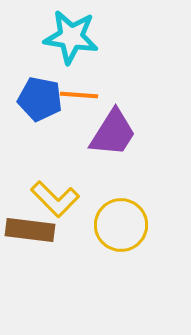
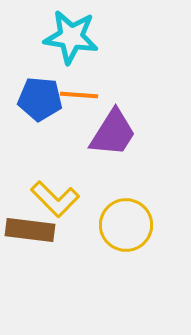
blue pentagon: rotated 6 degrees counterclockwise
yellow circle: moved 5 px right
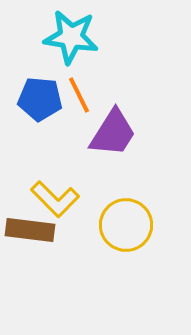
orange line: rotated 60 degrees clockwise
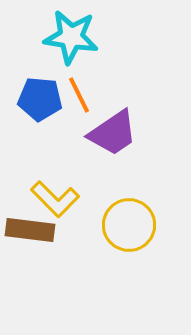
purple trapezoid: rotated 24 degrees clockwise
yellow circle: moved 3 px right
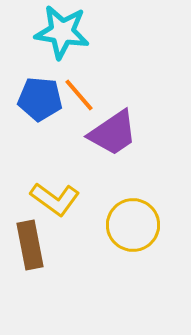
cyan star: moved 9 px left, 5 px up
orange line: rotated 15 degrees counterclockwise
yellow L-shape: rotated 9 degrees counterclockwise
yellow circle: moved 4 px right
brown rectangle: moved 15 px down; rotated 72 degrees clockwise
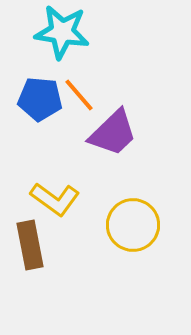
purple trapezoid: rotated 10 degrees counterclockwise
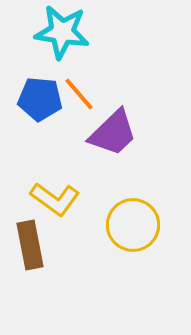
orange line: moved 1 px up
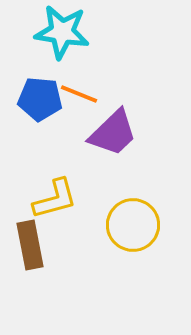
orange line: rotated 27 degrees counterclockwise
yellow L-shape: rotated 51 degrees counterclockwise
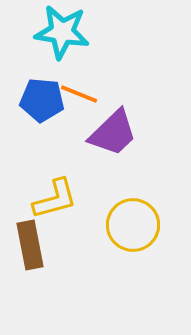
blue pentagon: moved 2 px right, 1 px down
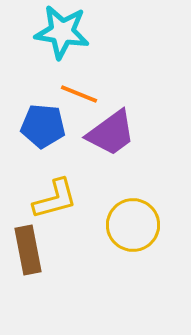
blue pentagon: moved 1 px right, 26 px down
purple trapezoid: moved 2 px left; rotated 8 degrees clockwise
brown rectangle: moved 2 px left, 5 px down
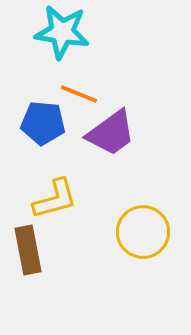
blue pentagon: moved 3 px up
yellow circle: moved 10 px right, 7 px down
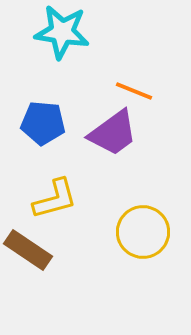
orange line: moved 55 px right, 3 px up
purple trapezoid: moved 2 px right
brown rectangle: rotated 45 degrees counterclockwise
